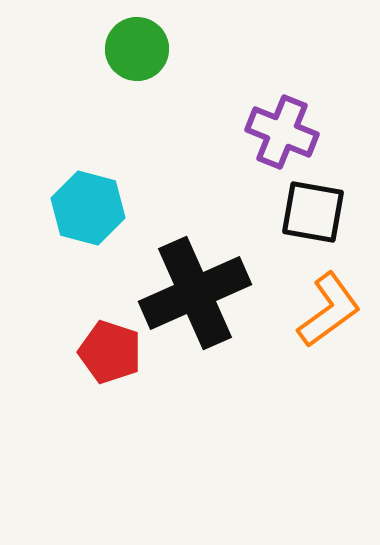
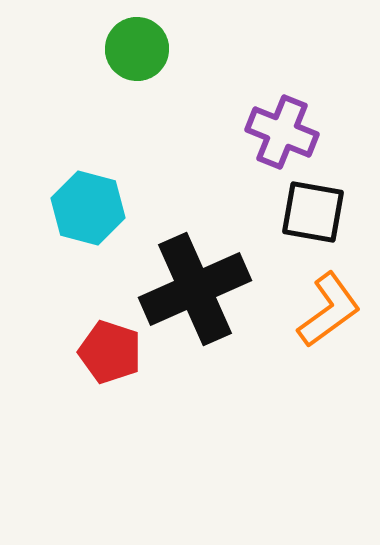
black cross: moved 4 px up
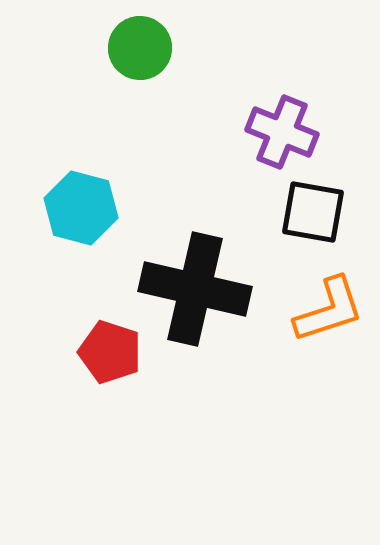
green circle: moved 3 px right, 1 px up
cyan hexagon: moved 7 px left
black cross: rotated 37 degrees clockwise
orange L-shape: rotated 18 degrees clockwise
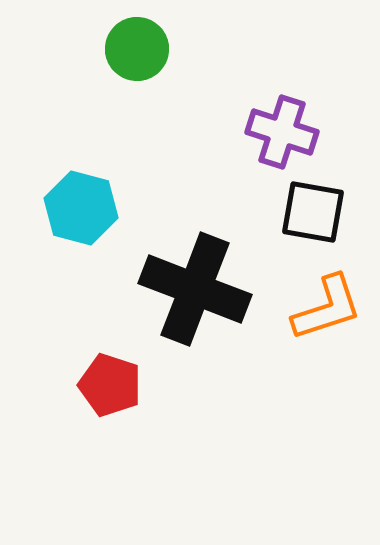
green circle: moved 3 px left, 1 px down
purple cross: rotated 4 degrees counterclockwise
black cross: rotated 8 degrees clockwise
orange L-shape: moved 2 px left, 2 px up
red pentagon: moved 33 px down
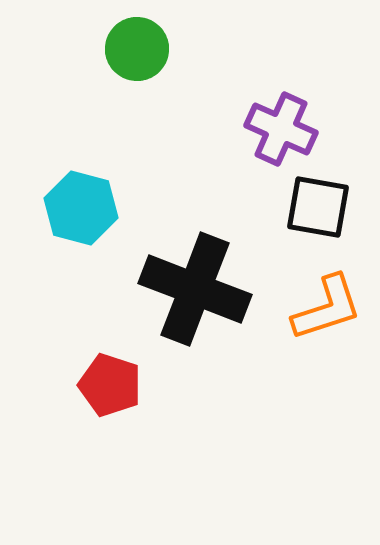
purple cross: moved 1 px left, 3 px up; rotated 6 degrees clockwise
black square: moved 5 px right, 5 px up
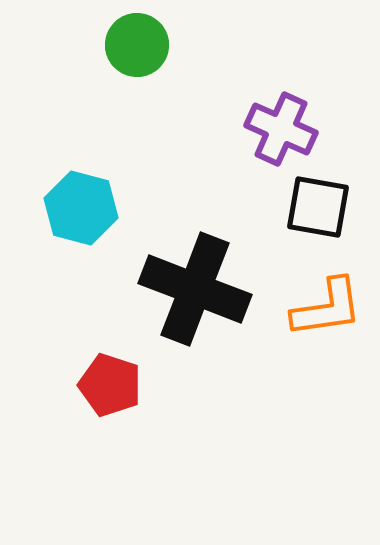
green circle: moved 4 px up
orange L-shape: rotated 10 degrees clockwise
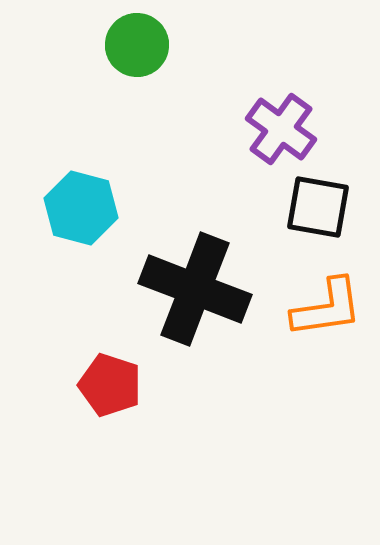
purple cross: rotated 12 degrees clockwise
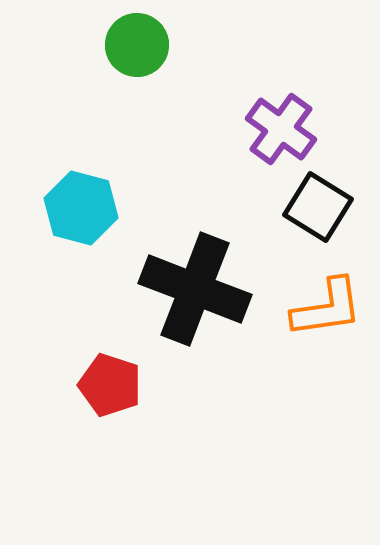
black square: rotated 22 degrees clockwise
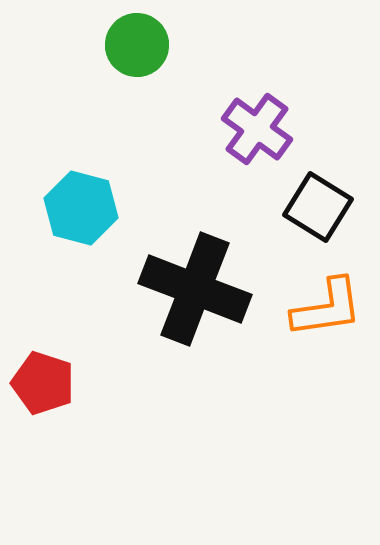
purple cross: moved 24 px left
red pentagon: moved 67 px left, 2 px up
